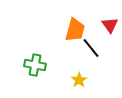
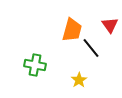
orange trapezoid: moved 3 px left
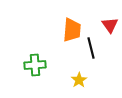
orange trapezoid: rotated 10 degrees counterclockwise
black line: rotated 25 degrees clockwise
green cross: rotated 15 degrees counterclockwise
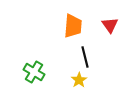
orange trapezoid: moved 1 px right, 4 px up
black line: moved 6 px left, 9 px down
green cross: moved 1 px left, 7 px down; rotated 35 degrees clockwise
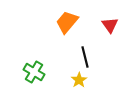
orange trapezoid: moved 6 px left, 4 px up; rotated 145 degrees counterclockwise
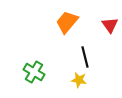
yellow star: rotated 28 degrees counterclockwise
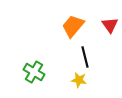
orange trapezoid: moved 6 px right, 4 px down
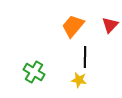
red triangle: rotated 18 degrees clockwise
black line: rotated 15 degrees clockwise
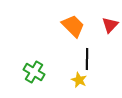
orange trapezoid: rotated 95 degrees clockwise
black line: moved 2 px right, 2 px down
yellow star: rotated 14 degrees clockwise
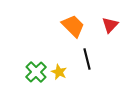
black line: rotated 15 degrees counterclockwise
green cross: moved 2 px right; rotated 15 degrees clockwise
yellow star: moved 20 px left, 8 px up
